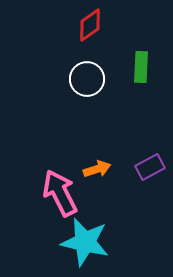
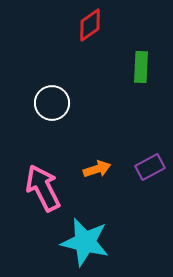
white circle: moved 35 px left, 24 px down
pink arrow: moved 17 px left, 5 px up
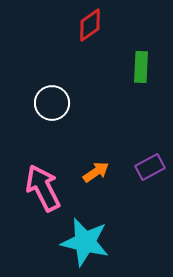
orange arrow: moved 1 px left, 3 px down; rotated 16 degrees counterclockwise
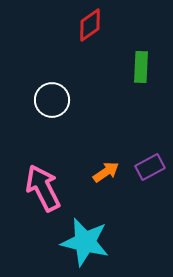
white circle: moved 3 px up
orange arrow: moved 10 px right
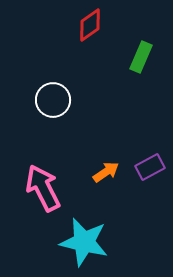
green rectangle: moved 10 px up; rotated 20 degrees clockwise
white circle: moved 1 px right
cyan star: moved 1 px left
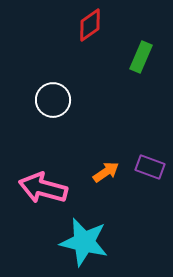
purple rectangle: rotated 48 degrees clockwise
pink arrow: rotated 48 degrees counterclockwise
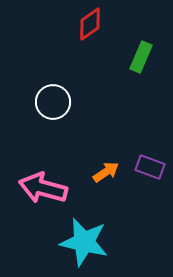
red diamond: moved 1 px up
white circle: moved 2 px down
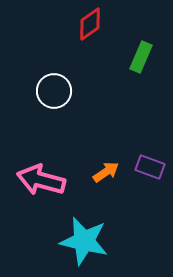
white circle: moved 1 px right, 11 px up
pink arrow: moved 2 px left, 8 px up
cyan star: moved 1 px up
